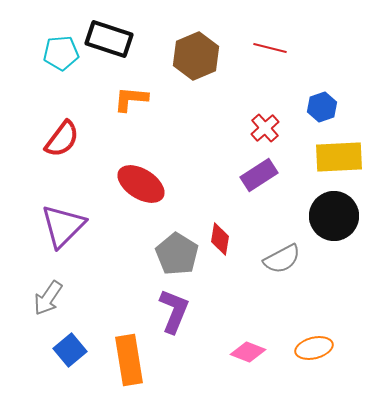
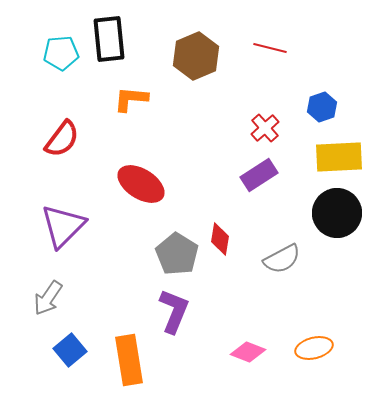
black rectangle: rotated 66 degrees clockwise
black circle: moved 3 px right, 3 px up
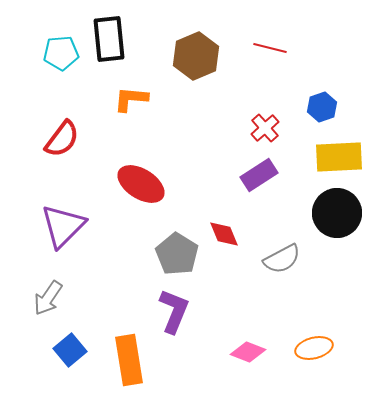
red diamond: moved 4 px right, 5 px up; rotated 32 degrees counterclockwise
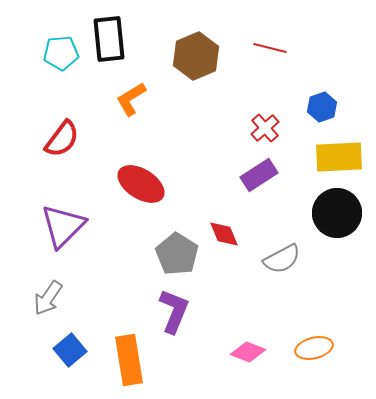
orange L-shape: rotated 36 degrees counterclockwise
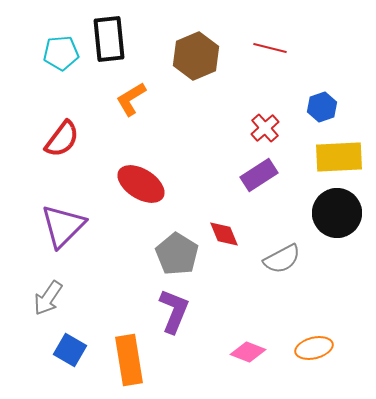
blue square: rotated 20 degrees counterclockwise
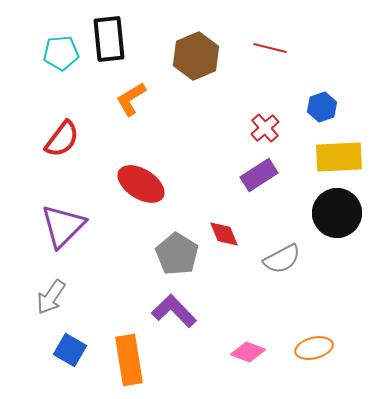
gray arrow: moved 3 px right, 1 px up
purple L-shape: rotated 66 degrees counterclockwise
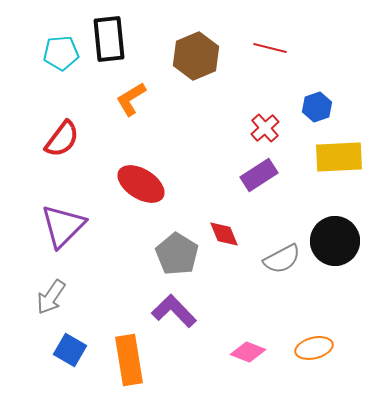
blue hexagon: moved 5 px left
black circle: moved 2 px left, 28 px down
